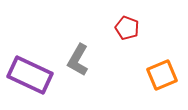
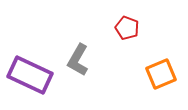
orange square: moved 1 px left, 1 px up
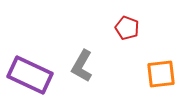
gray L-shape: moved 4 px right, 6 px down
orange square: rotated 16 degrees clockwise
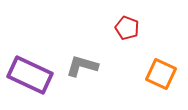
gray L-shape: rotated 76 degrees clockwise
orange square: rotated 32 degrees clockwise
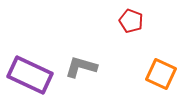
red pentagon: moved 4 px right, 7 px up
gray L-shape: moved 1 px left, 1 px down
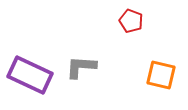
gray L-shape: rotated 12 degrees counterclockwise
orange square: moved 1 px down; rotated 12 degrees counterclockwise
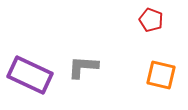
red pentagon: moved 20 px right, 1 px up
gray L-shape: moved 2 px right
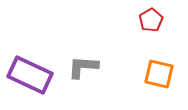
red pentagon: rotated 20 degrees clockwise
orange square: moved 2 px left, 1 px up
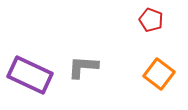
red pentagon: rotated 20 degrees counterclockwise
orange square: rotated 24 degrees clockwise
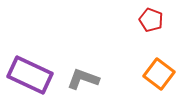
gray L-shape: moved 12 px down; rotated 16 degrees clockwise
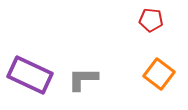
red pentagon: rotated 15 degrees counterclockwise
gray L-shape: rotated 20 degrees counterclockwise
